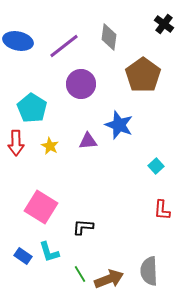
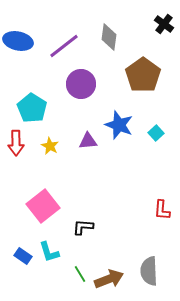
cyan square: moved 33 px up
pink square: moved 2 px right, 1 px up; rotated 20 degrees clockwise
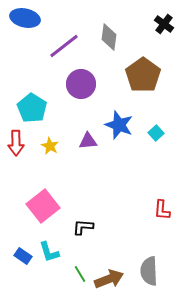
blue ellipse: moved 7 px right, 23 px up
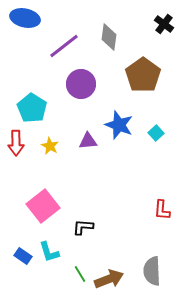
gray semicircle: moved 3 px right
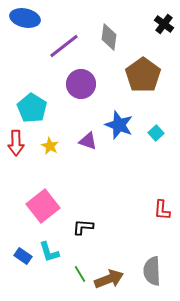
purple triangle: rotated 24 degrees clockwise
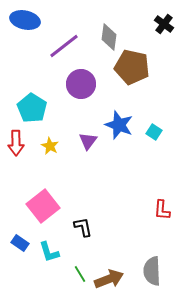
blue ellipse: moved 2 px down
brown pentagon: moved 11 px left, 8 px up; rotated 24 degrees counterclockwise
cyan square: moved 2 px left, 1 px up; rotated 14 degrees counterclockwise
purple triangle: rotated 48 degrees clockwise
black L-shape: rotated 75 degrees clockwise
blue rectangle: moved 3 px left, 13 px up
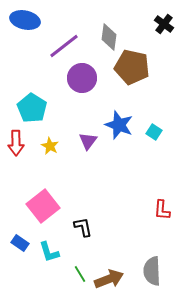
purple circle: moved 1 px right, 6 px up
